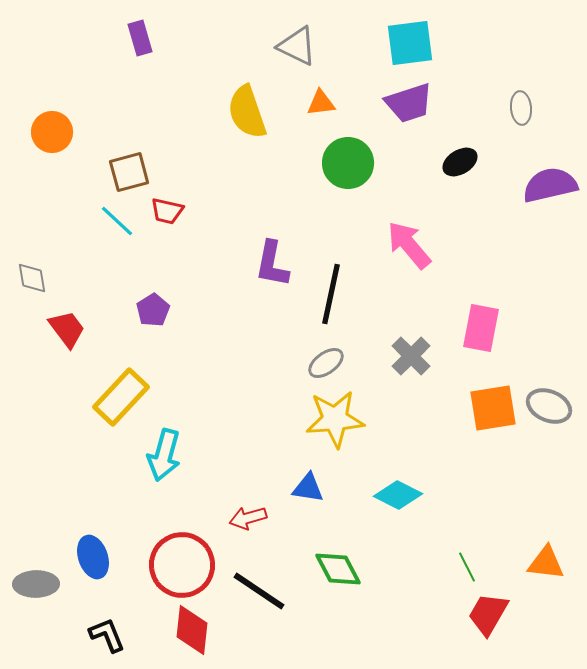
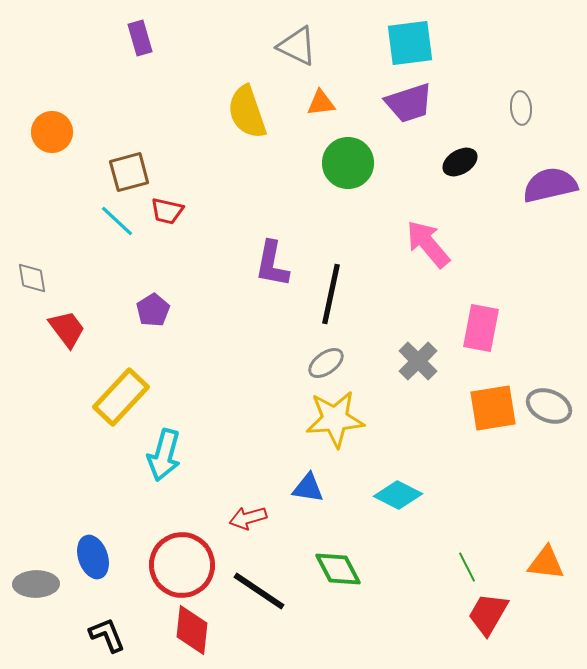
pink arrow at (409, 245): moved 19 px right, 1 px up
gray cross at (411, 356): moved 7 px right, 5 px down
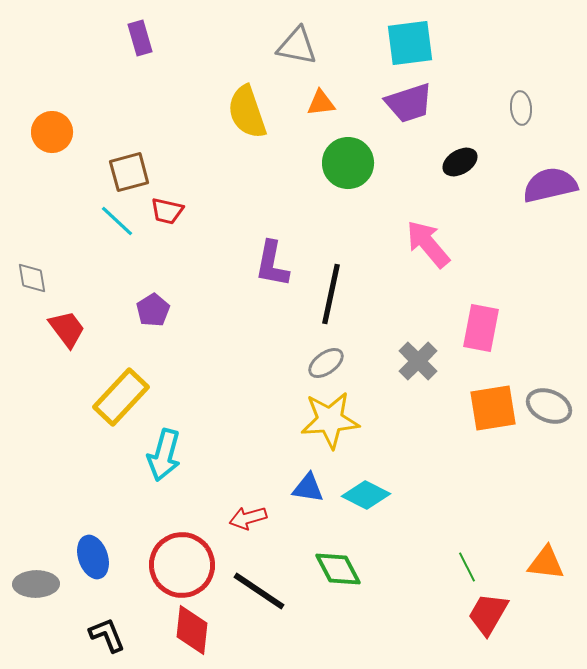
gray triangle at (297, 46): rotated 15 degrees counterclockwise
yellow star at (335, 419): moved 5 px left, 1 px down
cyan diamond at (398, 495): moved 32 px left
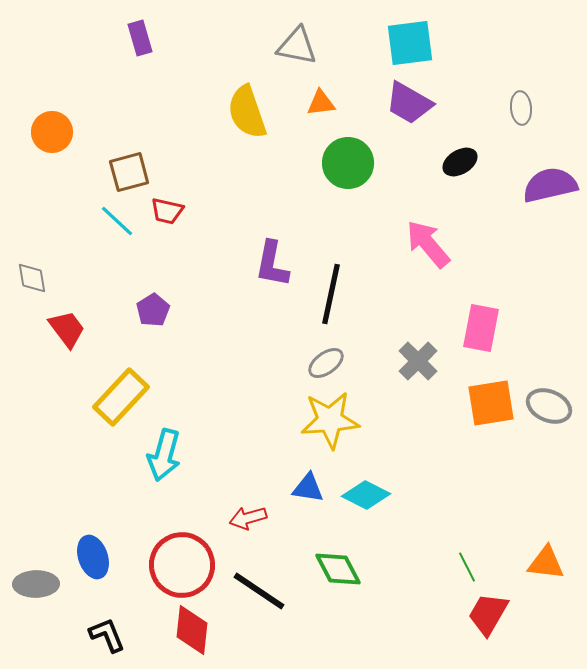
purple trapezoid at (409, 103): rotated 48 degrees clockwise
orange square at (493, 408): moved 2 px left, 5 px up
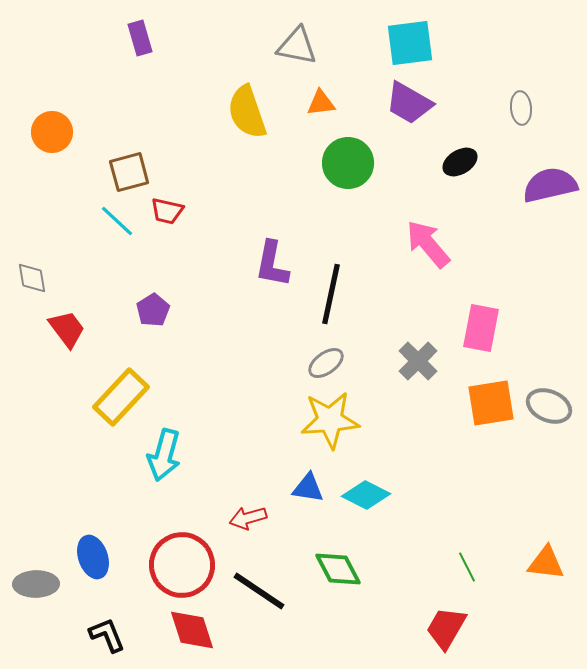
red trapezoid at (488, 614): moved 42 px left, 14 px down
red diamond at (192, 630): rotated 24 degrees counterclockwise
